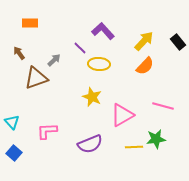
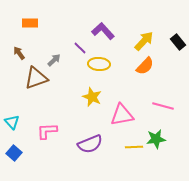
pink triangle: rotated 20 degrees clockwise
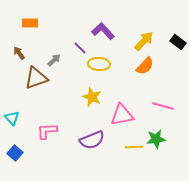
black rectangle: rotated 14 degrees counterclockwise
cyan triangle: moved 4 px up
purple semicircle: moved 2 px right, 4 px up
blue square: moved 1 px right
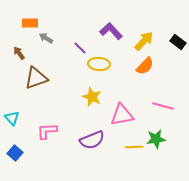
purple L-shape: moved 8 px right
gray arrow: moved 8 px left, 22 px up; rotated 104 degrees counterclockwise
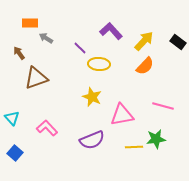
pink L-shape: moved 3 px up; rotated 50 degrees clockwise
